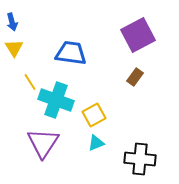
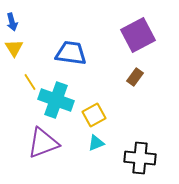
purple triangle: rotated 36 degrees clockwise
black cross: moved 1 px up
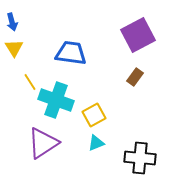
purple triangle: rotated 12 degrees counterclockwise
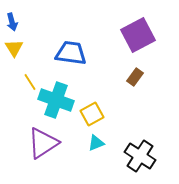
yellow square: moved 2 px left, 1 px up
black cross: moved 2 px up; rotated 28 degrees clockwise
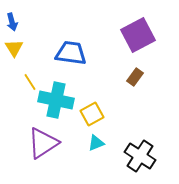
cyan cross: rotated 8 degrees counterclockwise
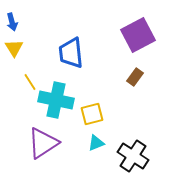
blue trapezoid: rotated 104 degrees counterclockwise
yellow square: rotated 15 degrees clockwise
black cross: moved 7 px left
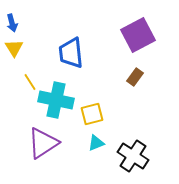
blue arrow: moved 1 px down
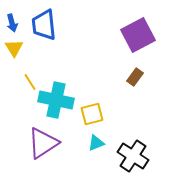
blue trapezoid: moved 27 px left, 28 px up
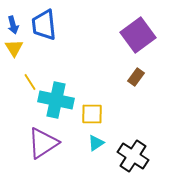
blue arrow: moved 1 px right, 2 px down
purple square: rotated 8 degrees counterclockwise
brown rectangle: moved 1 px right
yellow square: rotated 15 degrees clockwise
cyan triangle: rotated 12 degrees counterclockwise
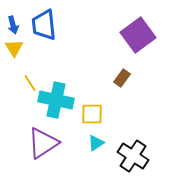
brown rectangle: moved 14 px left, 1 px down
yellow line: moved 1 px down
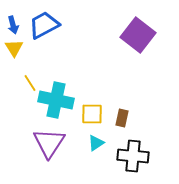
blue trapezoid: rotated 68 degrees clockwise
purple square: rotated 16 degrees counterclockwise
brown rectangle: moved 40 px down; rotated 24 degrees counterclockwise
purple triangle: moved 6 px right; rotated 24 degrees counterclockwise
black cross: rotated 28 degrees counterclockwise
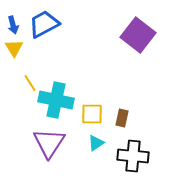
blue trapezoid: moved 1 px up
